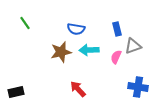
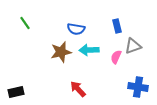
blue rectangle: moved 3 px up
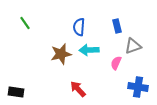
blue semicircle: moved 3 px right, 2 px up; rotated 84 degrees clockwise
brown star: moved 2 px down
pink semicircle: moved 6 px down
black rectangle: rotated 21 degrees clockwise
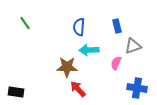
brown star: moved 6 px right, 13 px down; rotated 15 degrees clockwise
blue cross: moved 1 px left, 1 px down
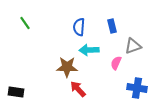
blue rectangle: moved 5 px left
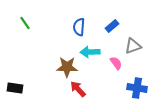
blue rectangle: rotated 64 degrees clockwise
cyan arrow: moved 1 px right, 2 px down
pink semicircle: rotated 120 degrees clockwise
black rectangle: moved 1 px left, 4 px up
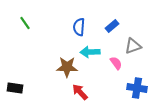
red arrow: moved 2 px right, 3 px down
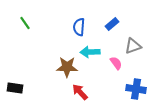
blue rectangle: moved 2 px up
blue cross: moved 1 px left, 1 px down
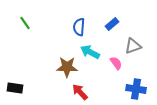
cyan arrow: rotated 30 degrees clockwise
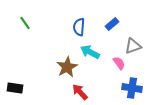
pink semicircle: moved 3 px right
brown star: rotated 30 degrees counterclockwise
blue cross: moved 4 px left, 1 px up
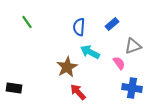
green line: moved 2 px right, 1 px up
black rectangle: moved 1 px left
red arrow: moved 2 px left
